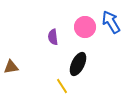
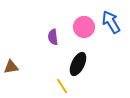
pink circle: moved 1 px left
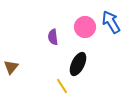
pink circle: moved 1 px right
brown triangle: rotated 42 degrees counterclockwise
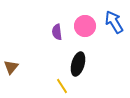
blue arrow: moved 3 px right
pink circle: moved 1 px up
purple semicircle: moved 4 px right, 5 px up
black ellipse: rotated 10 degrees counterclockwise
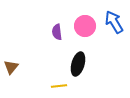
yellow line: moved 3 px left; rotated 63 degrees counterclockwise
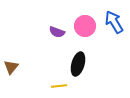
purple semicircle: rotated 63 degrees counterclockwise
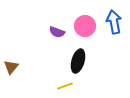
blue arrow: rotated 20 degrees clockwise
black ellipse: moved 3 px up
yellow line: moved 6 px right; rotated 14 degrees counterclockwise
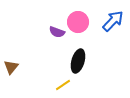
blue arrow: moved 1 px left, 1 px up; rotated 55 degrees clockwise
pink circle: moved 7 px left, 4 px up
yellow line: moved 2 px left, 1 px up; rotated 14 degrees counterclockwise
